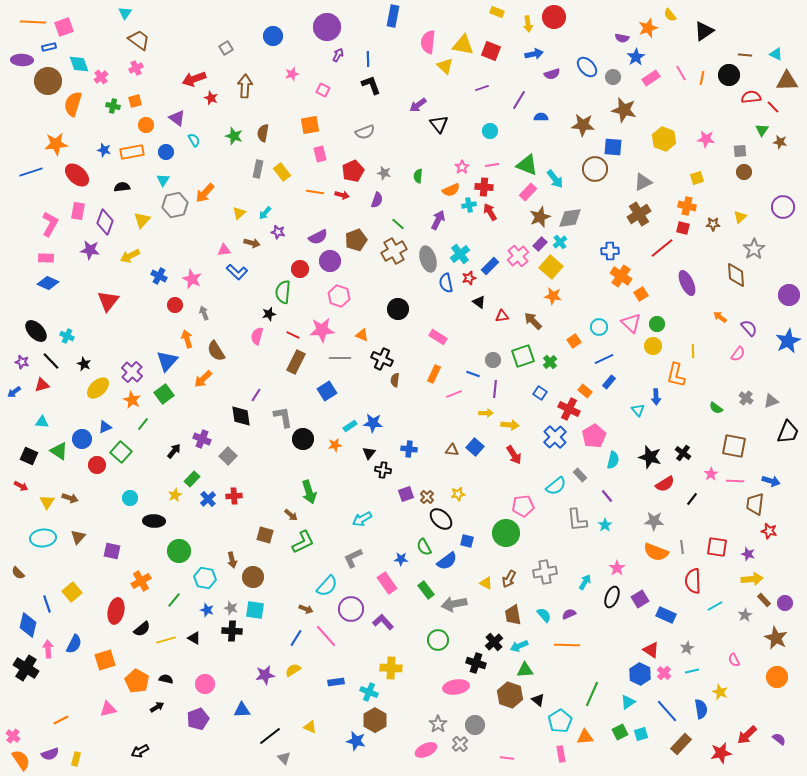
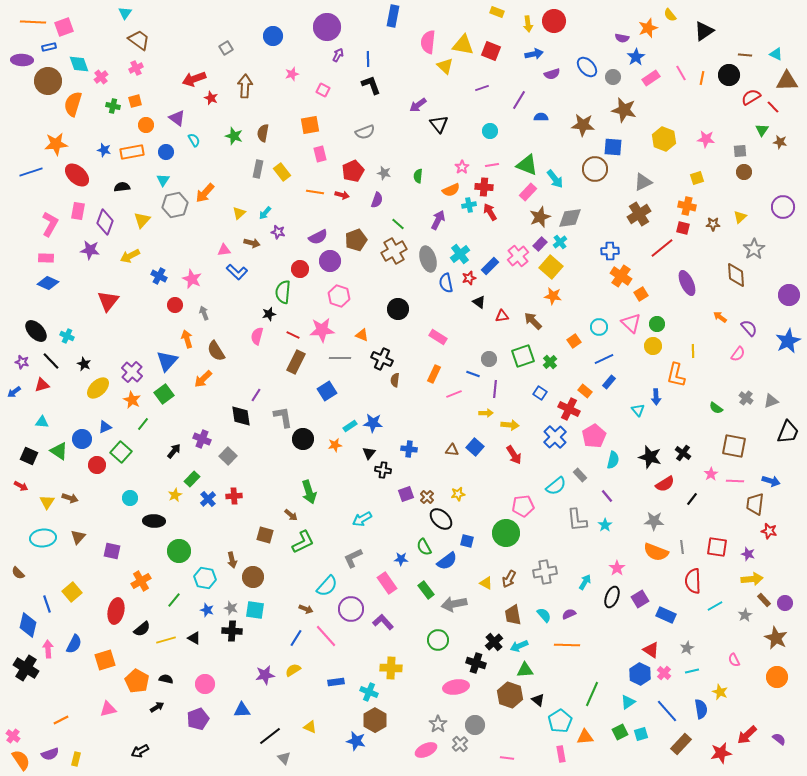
red circle at (554, 17): moved 4 px down
red semicircle at (751, 97): rotated 24 degrees counterclockwise
gray circle at (493, 360): moved 4 px left, 1 px up
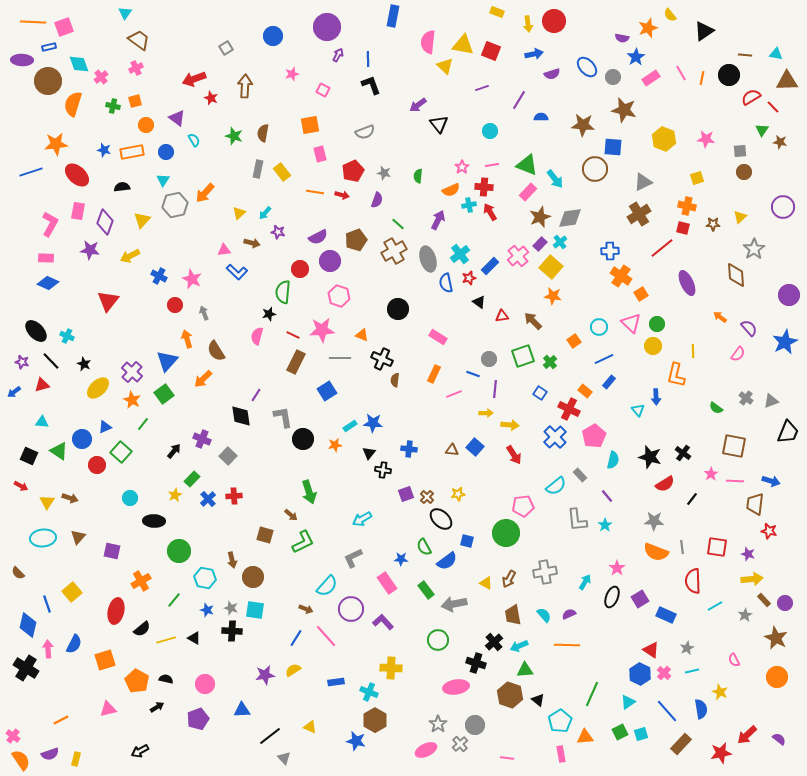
cyan triangle at (776, 54): rotated 16 degrees counterclockwise
blue star at (788, 341): moved 3 px left, 1 px down
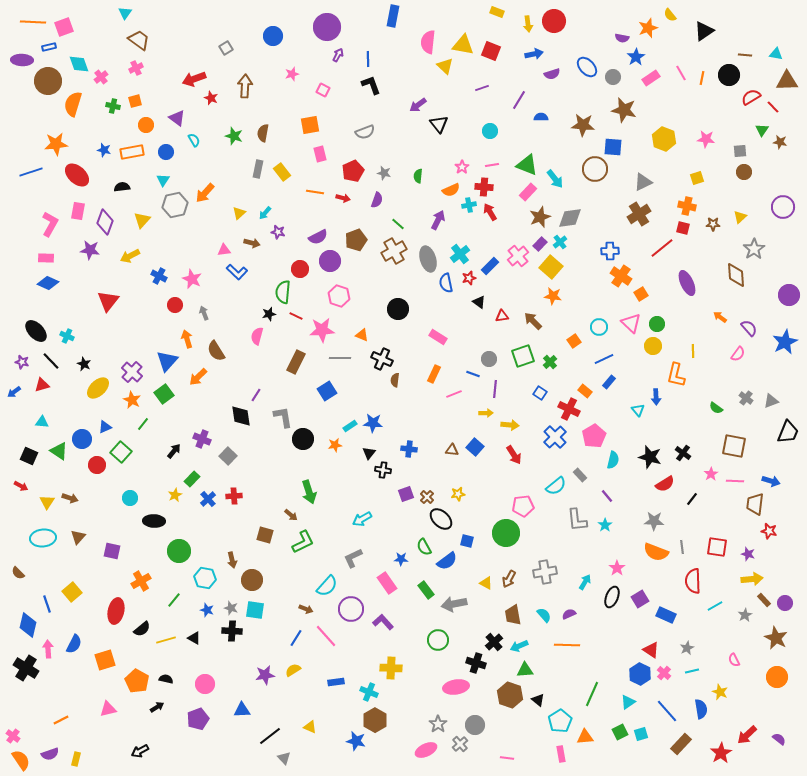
red arrow at (342, 195): moved 1 px right, 3 px down
red line at (293, 335): moved 3 px right, 19 px up
orange arrow at (203, 379): moved 5 px left, 2 px up
brown circle at (253, 577): moved 1 px left, 3 px down
red star at (721, 753): rotated 20 degrees counterclockwise
